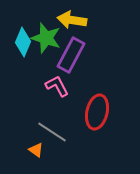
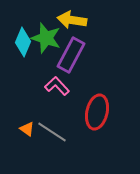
pink L-shape: rotated 15 degrees counterclockwise
orange triangle: moved 9 px left, 21 px up
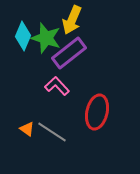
yellow arrow: rotated 76 degrees counterclockwise
cyan diamond: moved 6 px up
purple rectangle: moved 2 px left, 2 px up; rotated 24 degrees clockwise
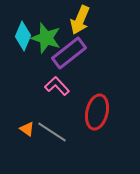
yellow arrow: moved 8 px right
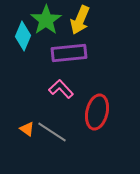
green star: moved 18 px up; rotated 20 degrees clockwise
purple rectangle: rotated 32 degrees clockwise
pink L-shape: moved 4 px right, 3 px down
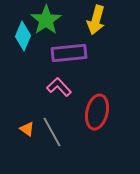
yellow arrow: moved 16 px right; rotated 8 degrees counterclockwise
pink L-shape: moved 2 px left, 2 px up
gray line: rotated 28 degrees clockwise
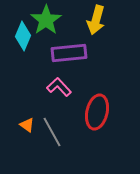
orange triangle: moved 4 px up
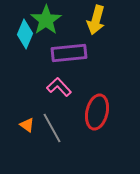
cyan diamond: moved 2 px right, 2 px up
gray line: moved 4 px up
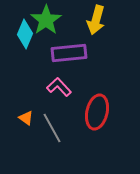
orange triangle: moved 1 px left, 7 px up
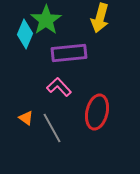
yellow arrow: moved 4 px right, 2 px up
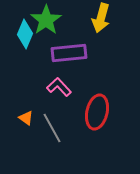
yellow arrow: moved 1 px right
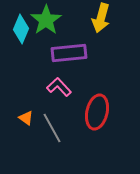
cyan diamond: moved 4 px left, 5 px up
